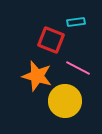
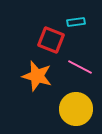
pink line: moved 2 px right, 1 px up
yellow circle: moved 11 px right, 8 px down
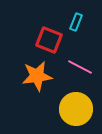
cyan rectangle: rotated 60 degrees counterclockwise
red square: moved 2 px left
orange star: rotated 24 degrees counterclockwise
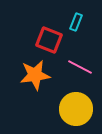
orange star: moved 2 px left, 1 px up
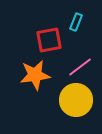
red square: rotated 32 degrees counterclockwise
pink line: rotated 65 degrees counterclockwise
yellow circle: moved 9 px up
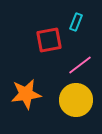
pink line: moved 2 px up
orange star: moved 9 px left, 19 px down
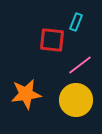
red square: moved 3 px right; rotated 16 degrees clockwise
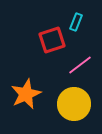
red square: rotated 24 degrees counterclockwise
orange star: rotated 16 degrees counterclockwise
yellow circle: moved 2 px left, 4 px down
